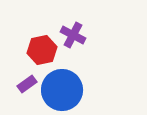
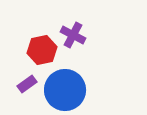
blue circle: moved 3 px right
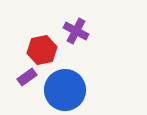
purple cross: moved 3 px right, 4 px up
purple rectangle: moved 7 px up
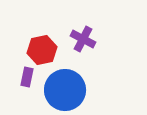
purple cross: moved 7 px right, 8 px down
purple rectangle: rotated 42 degrees counterclockwise
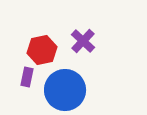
purple cross: moved 2 px down; rotated 15 degrees clockwise
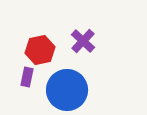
red hexagon: moved 2 px left
blue circle: moved 2 px right
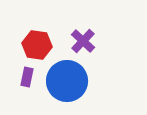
red hexagon: moved 3 px left, 5 px up; rotated 20 degrees clockwise
blue circle: moved 9 px up
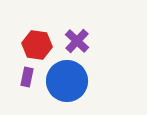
purple cross: moved 6 px left
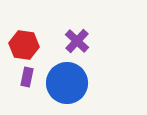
red hexagon: moved 13 px left
blue circle: moved 2 px down
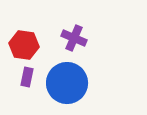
purple cross: moved 3 px left, 3 px up; rotated 20 degrees counterclockwise
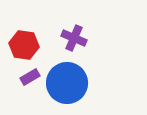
purple rectangle: moved 3 px right; rotated 48 degrees clockwise
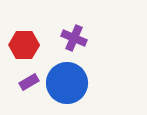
red hexagon: rotated 8 degrees counterclockwise
purple rectangle: moved 1 px left, 5 px down
